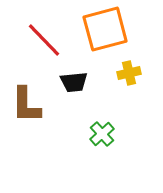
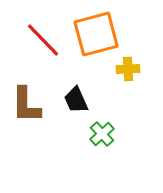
orange square: moved 9 px left, 5 px down
red line: moved 1 px left
yellow cross: moved 1 px left, 4 px up; rotated 10 degrees clockwise
black trapezoid: moved 2 px right, 18 px down; rotated 72 degrees clockwise
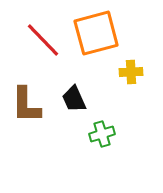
orange square: moved 1 px up
yellow cross: moved 3 px right, 3 px down
black trapezoid: moved 2 px left, 1 px up
green cross: rotated 25 degrees clockwise
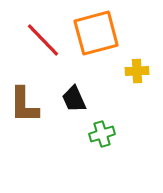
yellow cross: moved 6 px right, 1 px up
brown L-shape: moved 2 px left
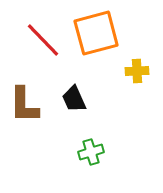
green cross: moved 11 px left, 18 px down
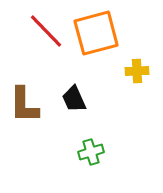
red line: moved 3 px right, 9 px up
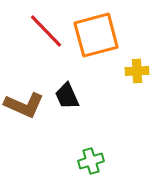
orange square: moved 2 px down
black trapezoid: moved 7 px left, 3 px up
brown L-shape: rotated 66 degrees counterclockwise
green cross: moved 9 px down
